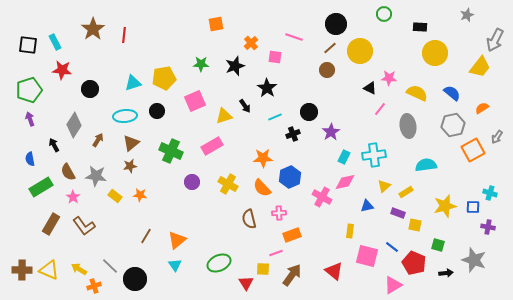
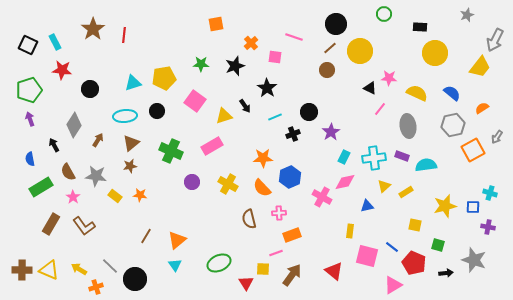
black square at (28, 45): rotated 18 degrees clockwise
pink square at (195, 101): rotated 30 degrees counterclockwise
cyan cross at (374, 155): moved 3 px down
purple rectangle at (398, 213): moved 4 px right, 57 px up
orange cross at (94, 286): moved 2 px right, 1 px down
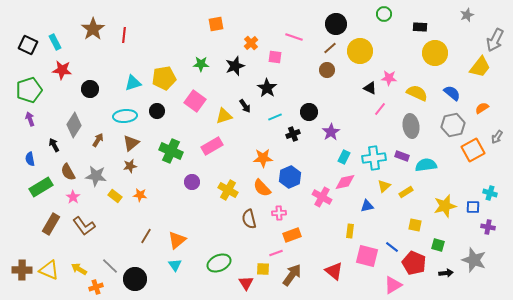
gray ellipse at (408, 126): moved 3 px right
yellow cross at (228, 184): moved 6 px down
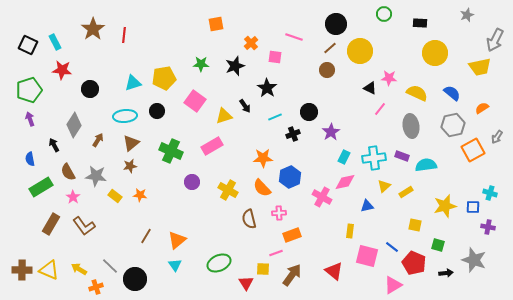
black rectangle at (420, 27): moved 4 px up
yellow trapezoid at (480, 67): rotated 40 degrees clockwise
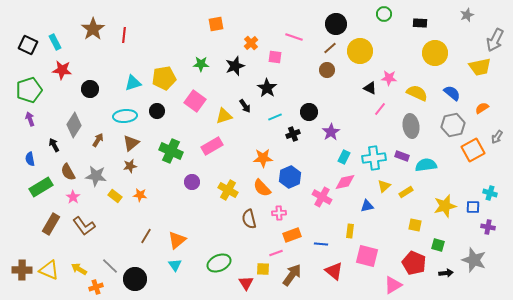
blue line at (392, 247): moved 71 px left, 3 px up; rotated 32 degrees counterclockwise
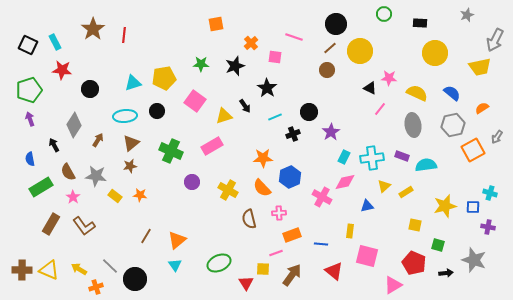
gray ellipse at (411, 126): moved 2 px right, 1 px up
cyan cross at (374, 158): moved 2 px left
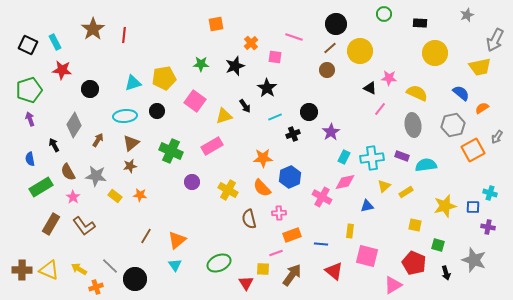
blue semicircle at (452, 93): moved 9 px right
black arrow at (446, 273): rotated 80 degrees clockwise
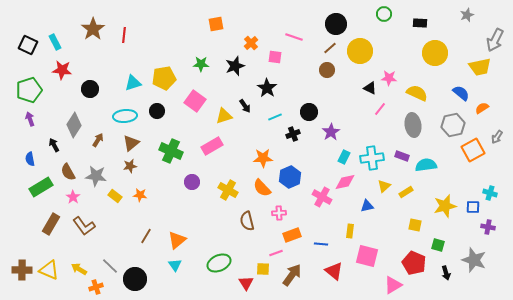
brown semicircle at (249, 219): moved 2 px left, 2 px down
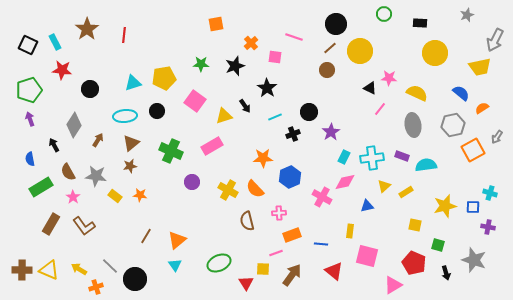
brown star at (93, 29): moved 6 px left
orange semicircle at (262, 188): moved 7 px left, 1 px down
